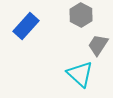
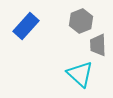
gray hexagon: moved 6 px down; rotated 10 degrees clockwise
gray trapezoid: rotated 35 degrees counterclockwise
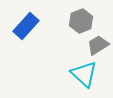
gray trapezoid: rotated 60 degrees clockwise
cyan triangle: moved 4 px right
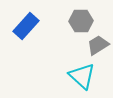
gray hexagon: rotated 20 degrees clockwise
cyan triangle: moved 2 px left, 2 px down
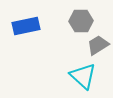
blue rectangle: rotated 36 degrees clockwise
cyan triangle: moved 1 px right
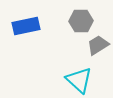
cyan triangle: moved 4 px left, 4 px down
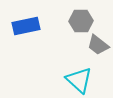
gray trapezoid: rotated 110 degrees counterclockwise
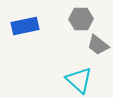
gray hexagon: moved 2 px up
blue rectangle: moved 1 px left
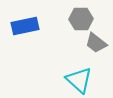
gray trapezoid: moved 2 px left, 2 px up
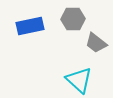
gray hexagon: moved 8 px left
blue rectangle: moved 5 px right
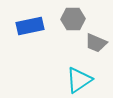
gray trapezoid: rotated 15 degrees counterclockwise
cyan triangle: rotated 44 degrees clockwise
